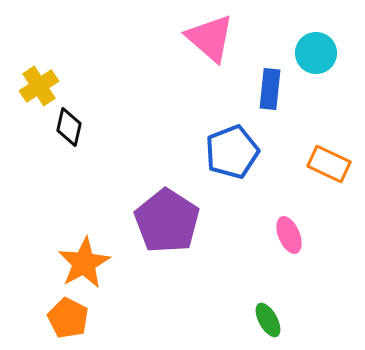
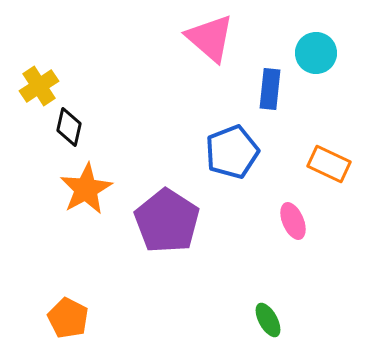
pink ellipse: moved 4 px right, 14 px up
orange star: moved 2 px right, 74 px up
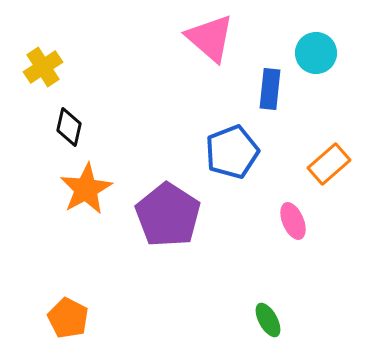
yellow cross: moved 4 px right, 19 px up
orange rectangle: rotated 66 degrees counterclockwise
purple pentagon: moved 1 px right, 6 px up
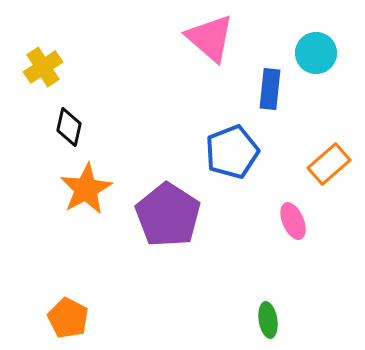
green ellipse: rotated 20 degrees clockwise
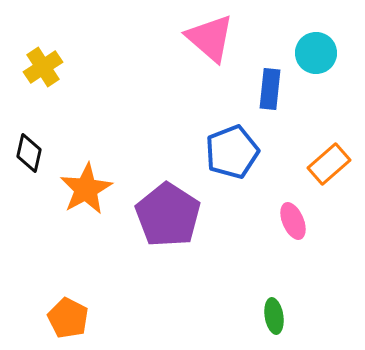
black diamond: moved 40 px left, 26 px down
green ellipse: moved 6 px right, 4 px up
